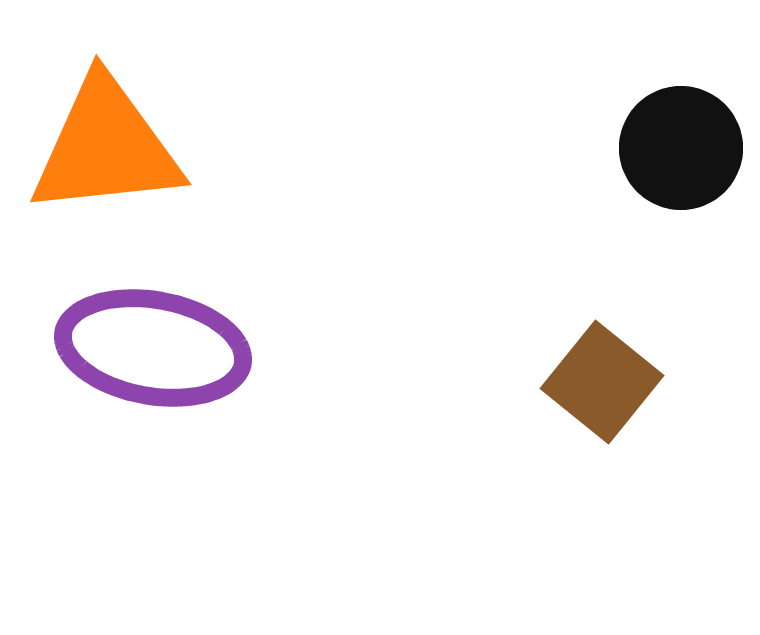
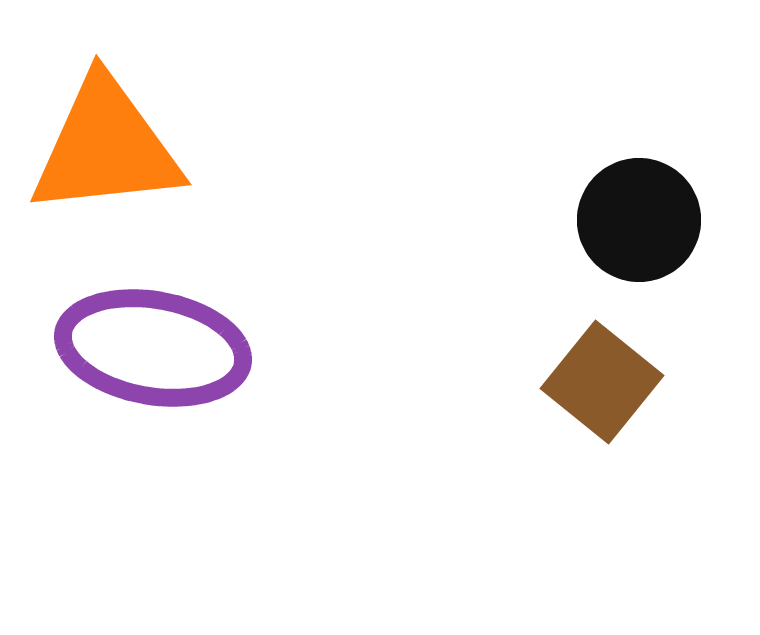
black circle: moved 42 px left, 72 px down
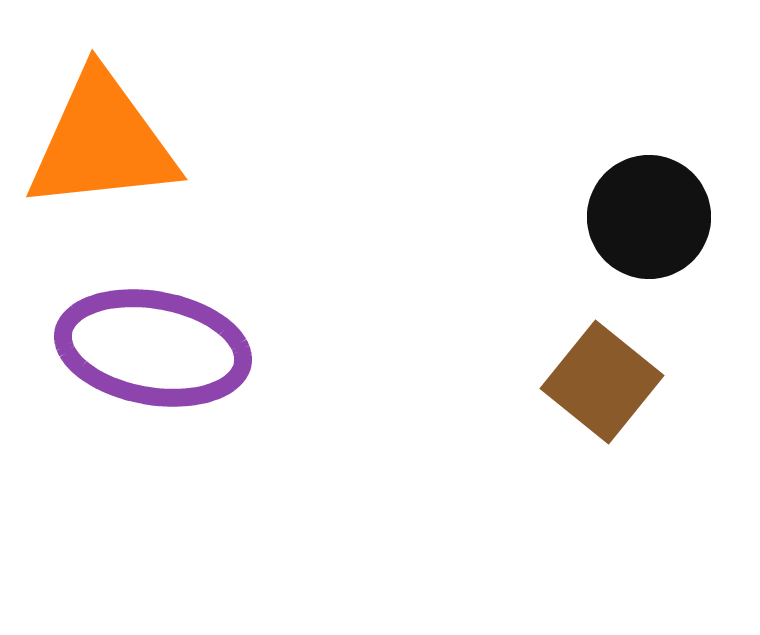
orange triangle: moved 4 px left, 5 px up
black circle: moved 10 px right, 3 px up
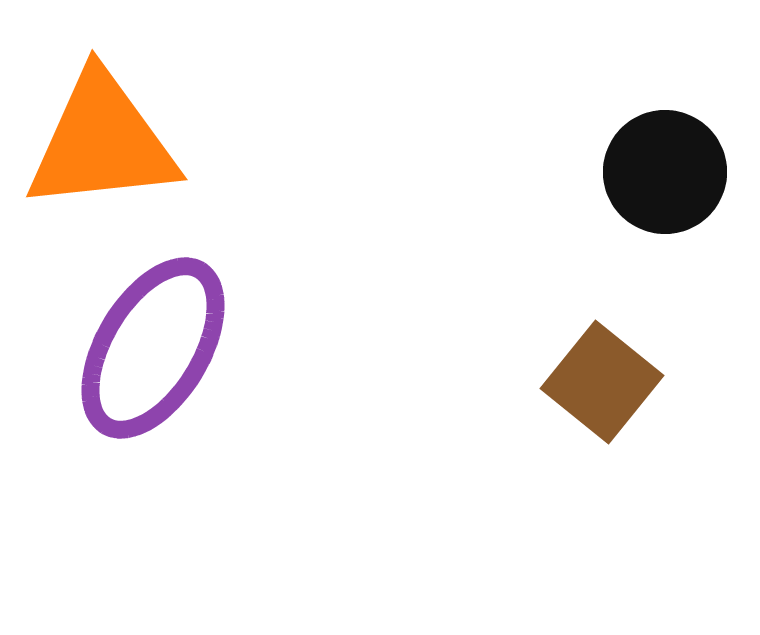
black circle: moved 16 px right, 45 px up
purple ellipse: rotated 69 degrees counterclockwise
